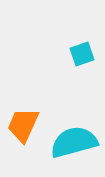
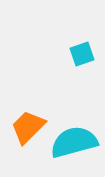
orange trapezoid: moved 5 px right, 2 px down; rotated 21 degrees clockwise
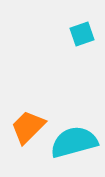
cyan square: moved 20 px up
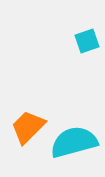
cyan square: moved 5 px right, 7 px down
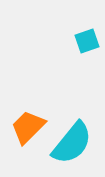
cyan semicircle: moved 2 px left, 1 px down; rotated 144 degrees clockwise
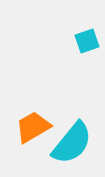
orange trapezoid: moved 5 px right; rotated 15 degrees clockwise
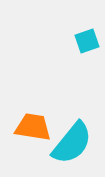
orange trapezoid: rotated 39 degrees clockwise
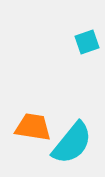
cyan square: moved 1 px down
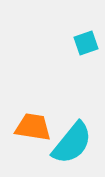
cyan square: moved 1 px left, 1 px down
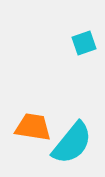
cyan square: moved 2 px left
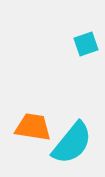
cyan square: moved 2 px right, 1 px down
